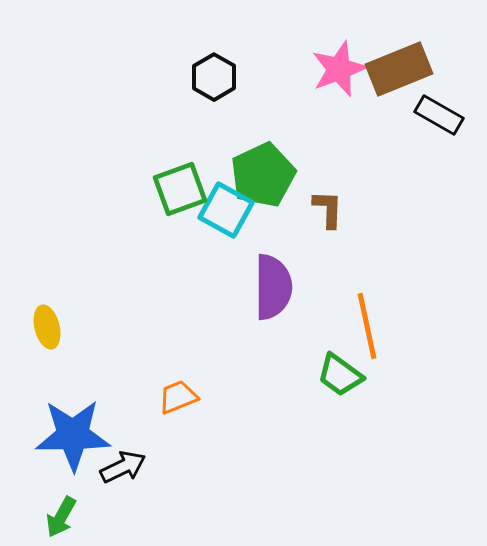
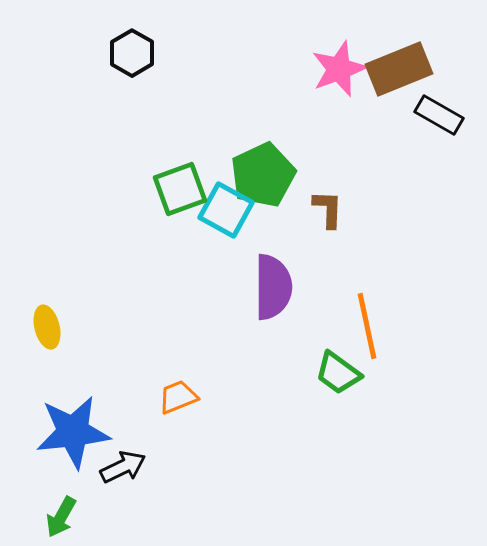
black hexagon: moved 82 px left, 24 px up
green trapezoid: moved 2 px left, 2 px up
blue star: moved 3 px up; rotated 6 degrees counterclockwise
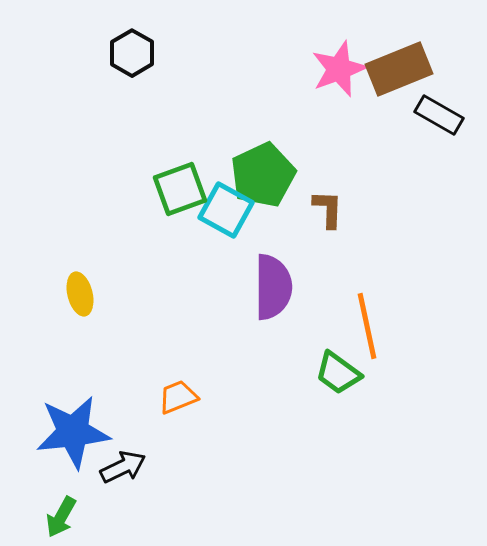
yellow ellipse: moved 33 px right, 33 px up
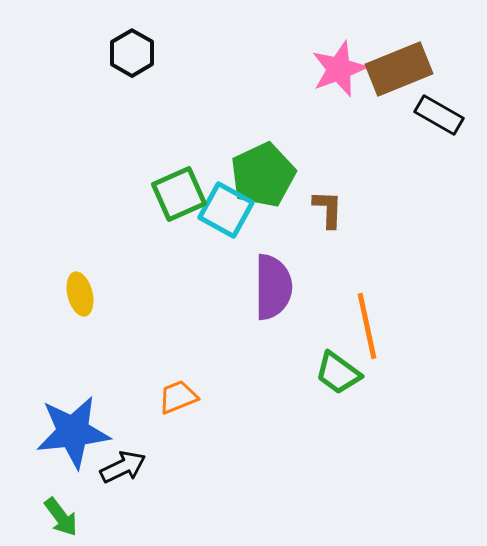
green square: moved 1 px left, 5 px down; rotated 4 degrees counterclockwise
green arrow: rotated 66 degrees counterclockwise
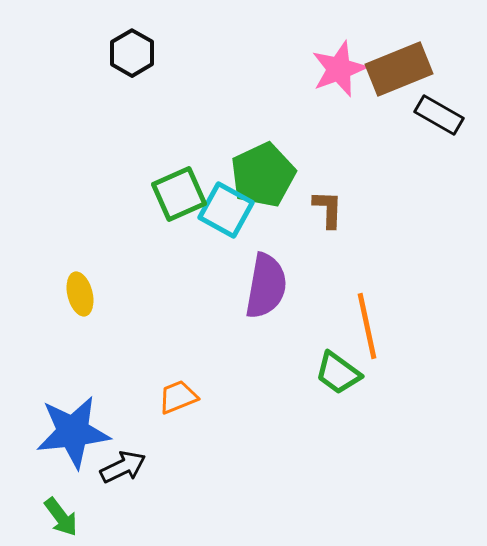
purple semicircle: moved 7 px left, 1 px up; rotated 10 degrees clockwise
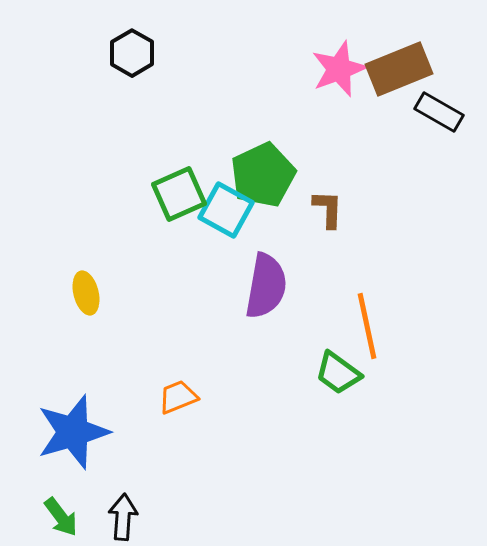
black rectangle: moved 3 px up
yellow ellipse: moved 6 px right, 1 px up
blue star: rotated 10 degrees counterclockwise
black arrow: moved 50 px down; rotated 60 degrees counterclockwise
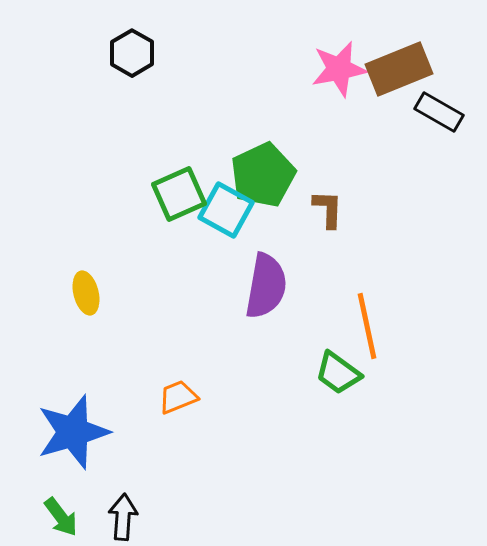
pink star: rotated 10 degrees clockwise
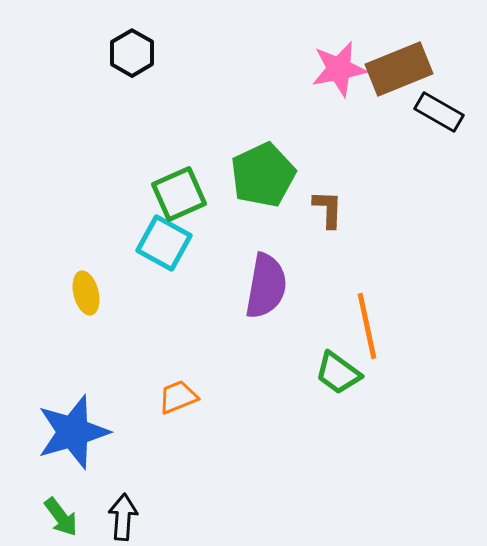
cyan square: moved 62 px left, 33 px down
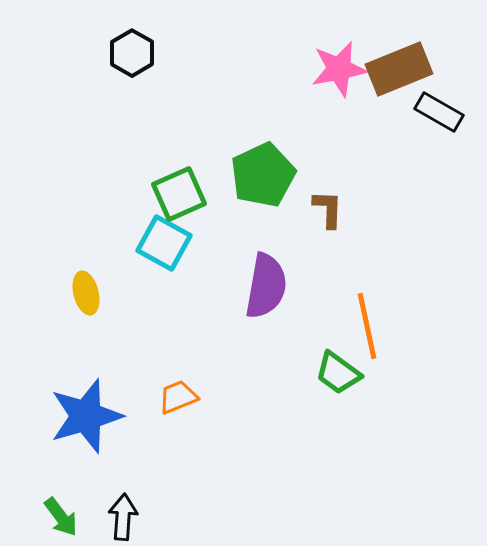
blue star: moved 13 px right, 16 px up
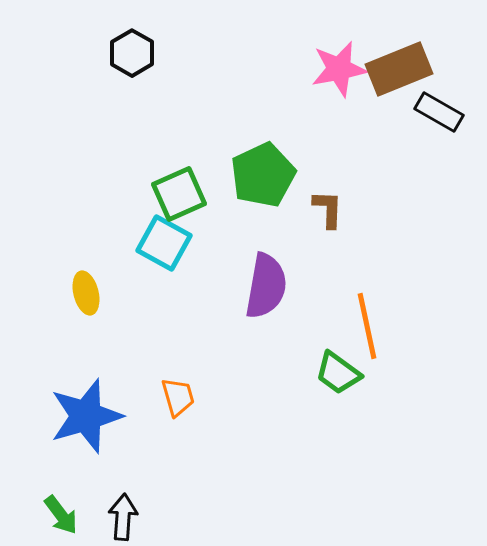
orange trapezoid: rotated 96 degrees clockwise
green arrow: moved 2 px up
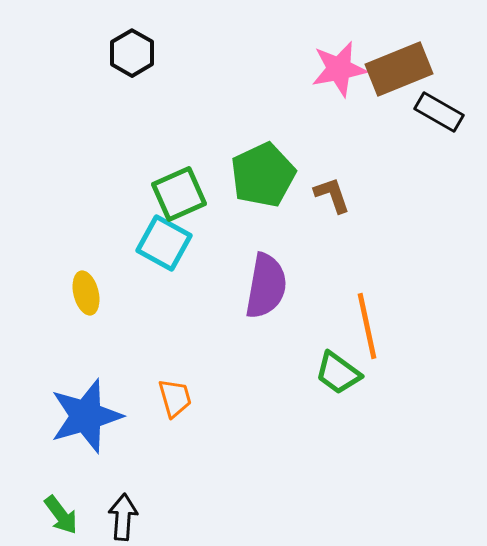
brown L-shape: moved 4 px right, 14 px up; rotated 21 degrees counterclockwise
orange trapezoid: moved 3 px left, 1 px down
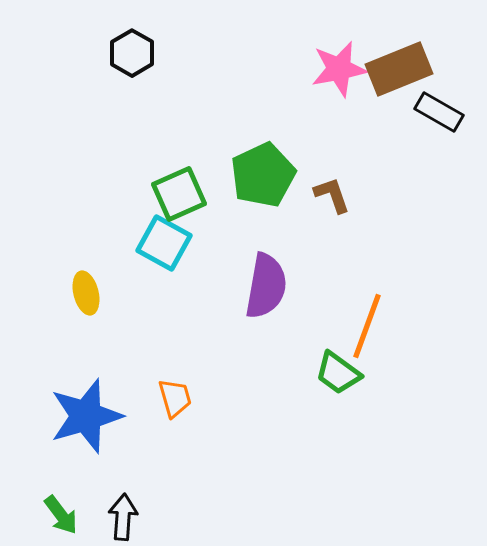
orange line: rotated 32 degrees clockwise
